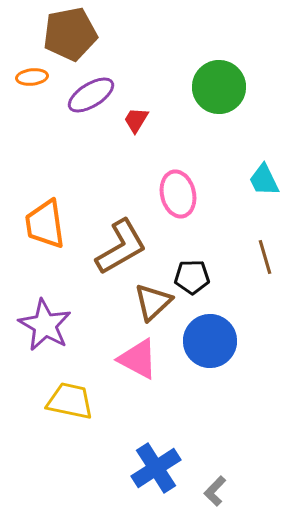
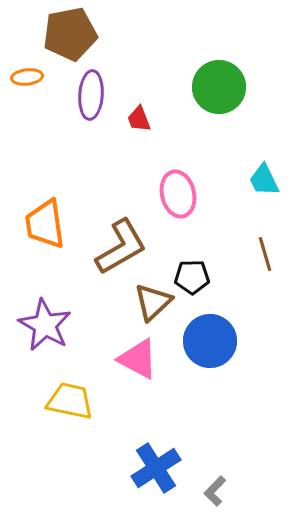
orange ellipse: moved 5 px left
purple ellipse: rotated 54 degrees counterclockwise
red trapezoid: moved 3 px right, 1 px up; rotated 52 degrees counterclockwise
brown line: moved 3 px up
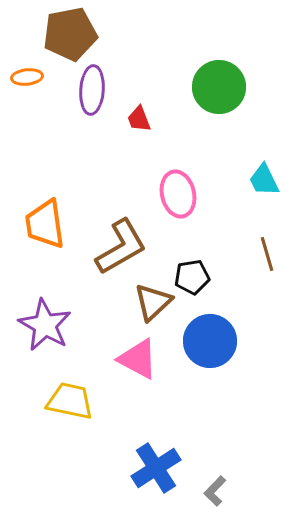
purple ellipse: moved 1 px right, 5 px up
brown line: moved 2 px right
black pentagon: rotated 8 degrees counterclockwise
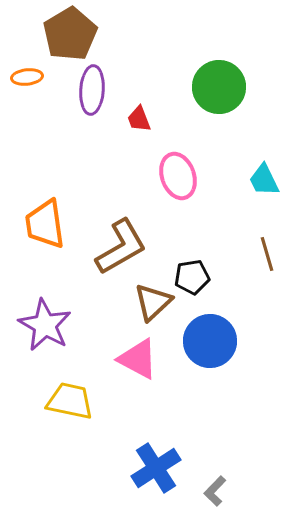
brown pentagon: rotated 20 degrees counterclockwise
pink ellipse: moved 18 px up; rotated 6 degrees counterclockwise
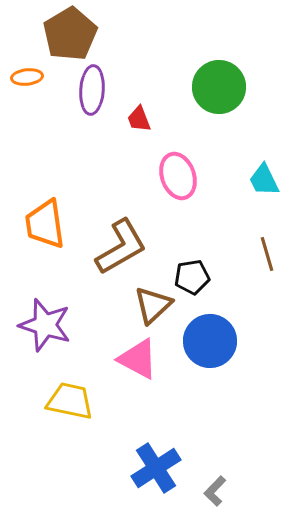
brown triangle: moved 3 px down
purple star: rotated 12 degrees counterclockwise
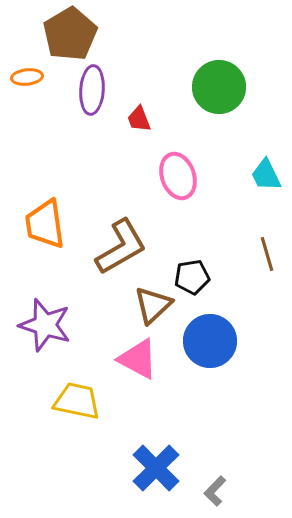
cyan trapezoid: moved 2 px right, 5 px up
yellow trapezoid: moved 7 px right
blue cross: rotated 12 degrees counterclockwise
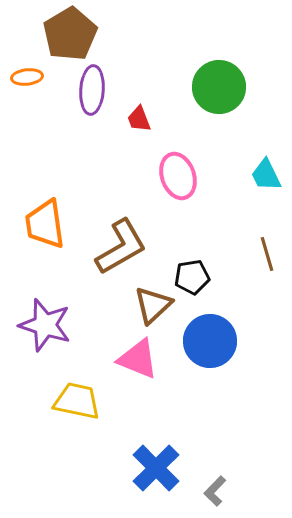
pink triangle: rotated 6 degrees counterclockwise
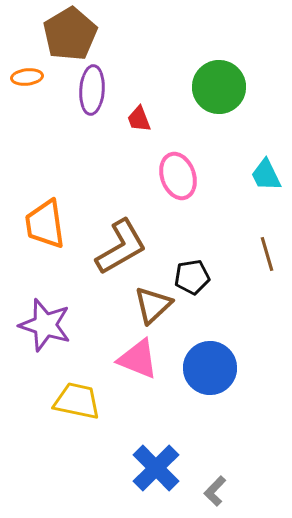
blue circle: moved 27 px down
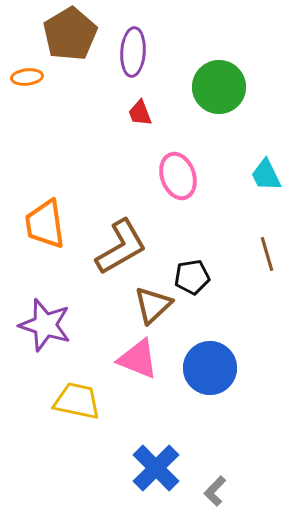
purple ellipse: moved 41 px right, 38 px up
red trapezoid: moved 1 px right, 6 px up
